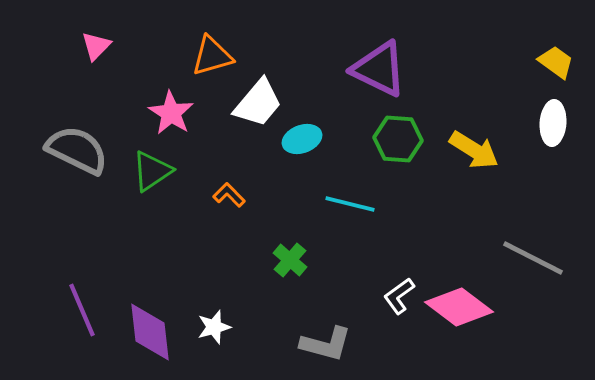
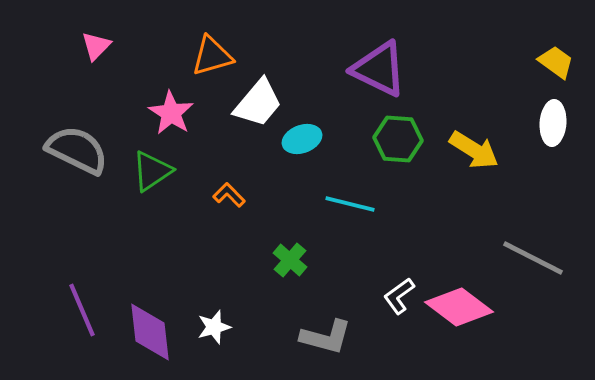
gray L-shape: moved 7 px up
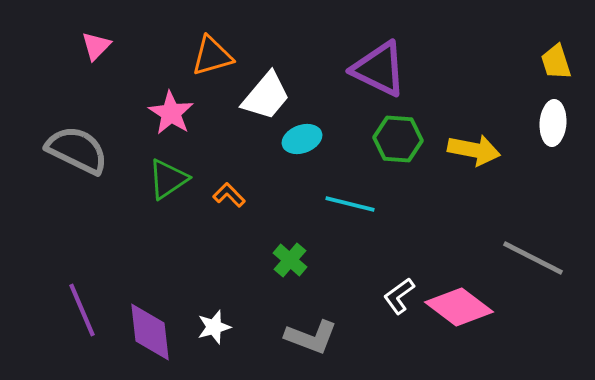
yellow trapezoid: rotated 144 degrees counterclockwise
white trapezoid: moved 8 px right, 7 px up
yellow arrow: rotated 21 degrees counterclockwise
green triangle: moved 16 px right, 8 px down
gray L-shape: moved 15 px left; rotated 6 degrees clockwise
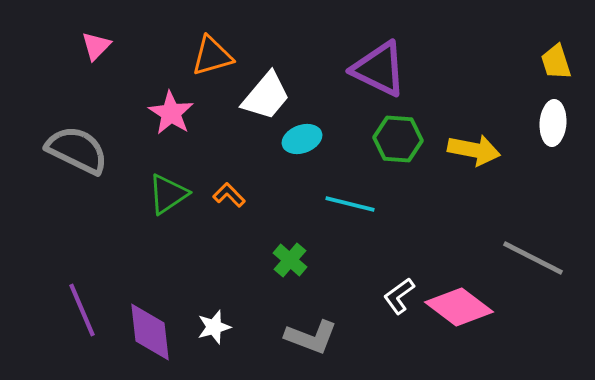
green triangle: moved 15 px down
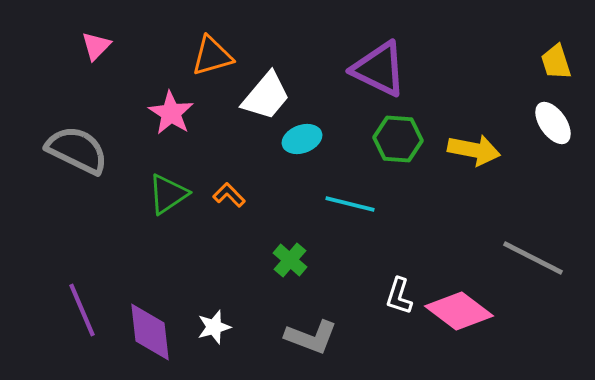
white ellipse: rotated 39 degrees counterclockwise
white L-shape: rotated 36 degrees counterclockwise
pink diamond: moved 4 px down
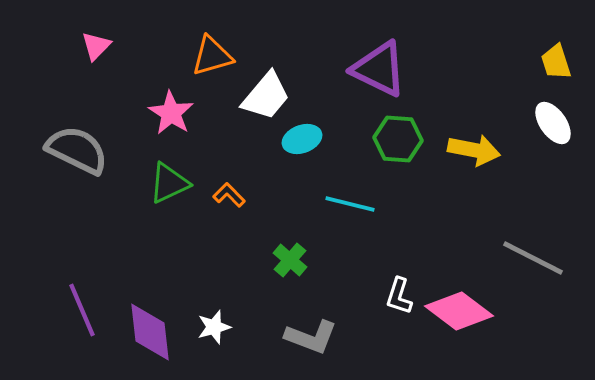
green triangle: moved 1 px right, 11 px up; rotated 9 degrees clockwise
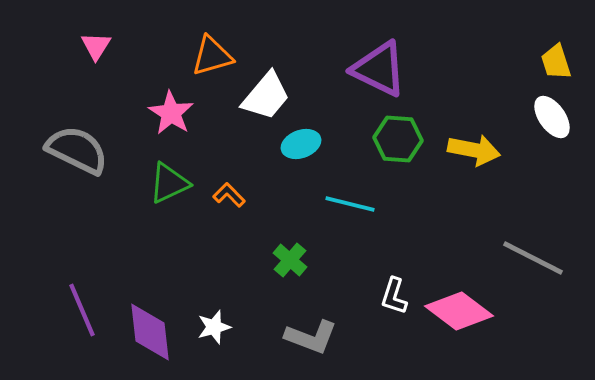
pink triangle: rotated 12 degrees counterclockwise
white ellipse: moved 1 px left, 6 px up
cyan ellipse: moved 1 px left, 5 px down
white L-shape: moved 5 px left
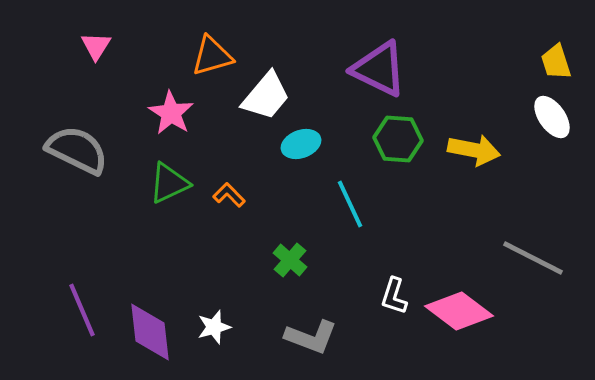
cyan line: rotated 51 degrees clockwise
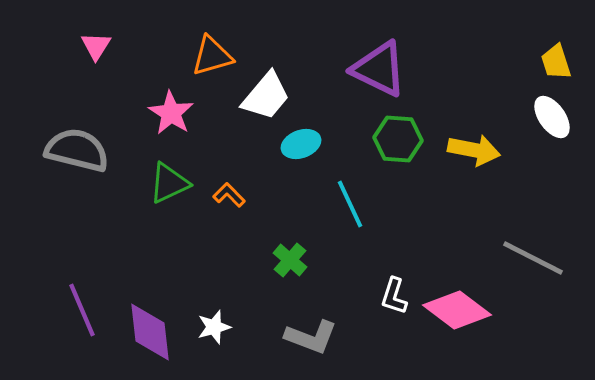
gray semicircle: rotated 12 degrees counterclockwise
pink diamond: moved 2 px left, 1 px up
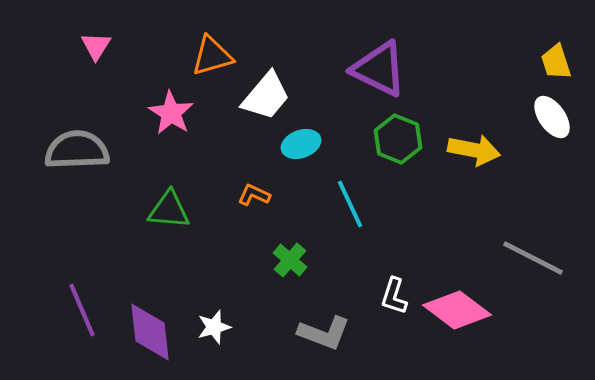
green hexagon: rotated 18 degrees clockwise
gray semicircle: rotated 16 degrees counterclockwise
green triangle: moved 27 px down; rotated 30 degrees clockwise
orange L-shape: moved 25 px right; rotated 20 degrees counterclockwise
gray L-shape: moved 13 px right, 4 px up
